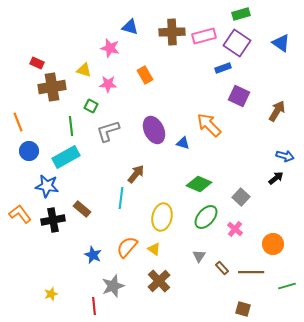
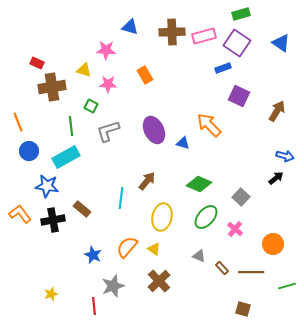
pink star at (110, 48): moved 4 px left, 2 px down; rotated 12 degrees counterclockwise
brown arrow at (136, 174): moved 11 px right, 7 px down
gray triangle at (199, 256): rotated 40 degrees counterclockwise
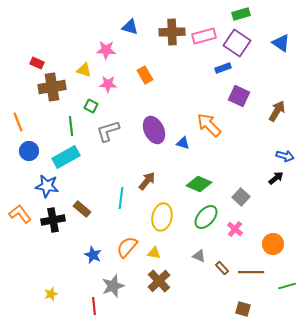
yellow triangle at (154, 249): moved 4 px down; rotated 24 degrees counterclockwise
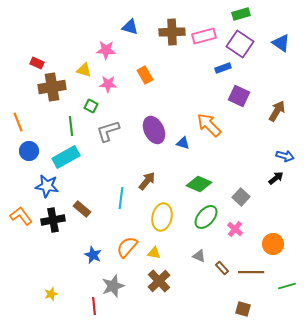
purple square at (237, 43): moved 3 px right, 1 px down
orange L-shape at (20, 214): moved 1 px right, 2 px down
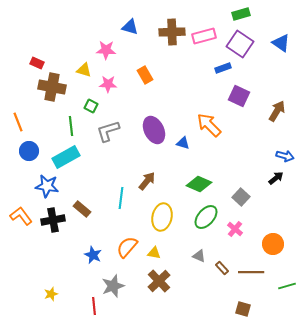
brown cross at (52, 87): rotated 20 degrees clockwise
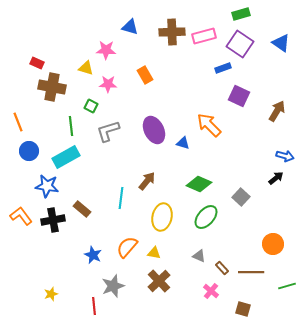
yellow triangle at (84, 70): moved 2 px right, 2 px up
pink cross at (235, 229): moved 24 px left, 62 px down
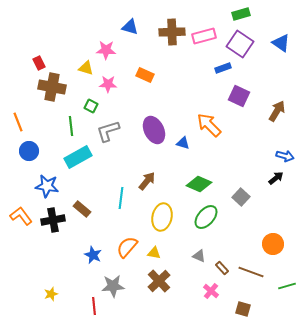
red rectangle at (37, 63): moved 2 px right; rotated 40 degrees clockwise
orange rectangle at (145, 75): rotated 36 degrees counterclockwise
cyan rectangle at (66, 157): moved 12 px right
brown line at (251, 272): rotated 20 degrees clockwise
gray star at (113, 286): rotated 15 degrees clockwise
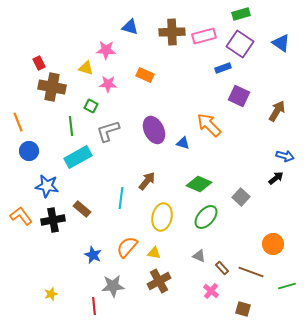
brown cross at (159, 281): rotated 15 degrees clockwise
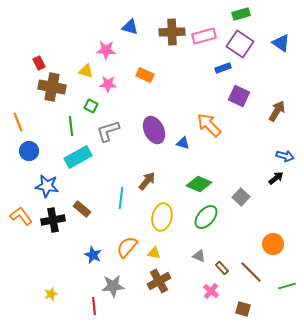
yellow triangle at (86, 68): moved 3 px down
brown line at (251, 272): rotated 25 degrees clockwise
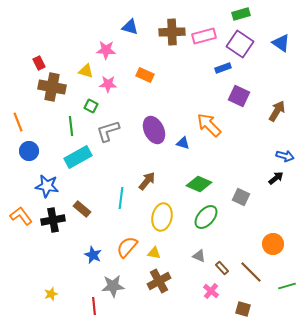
gray square at (241, 197): rotated 18 degrees counterclockwise
